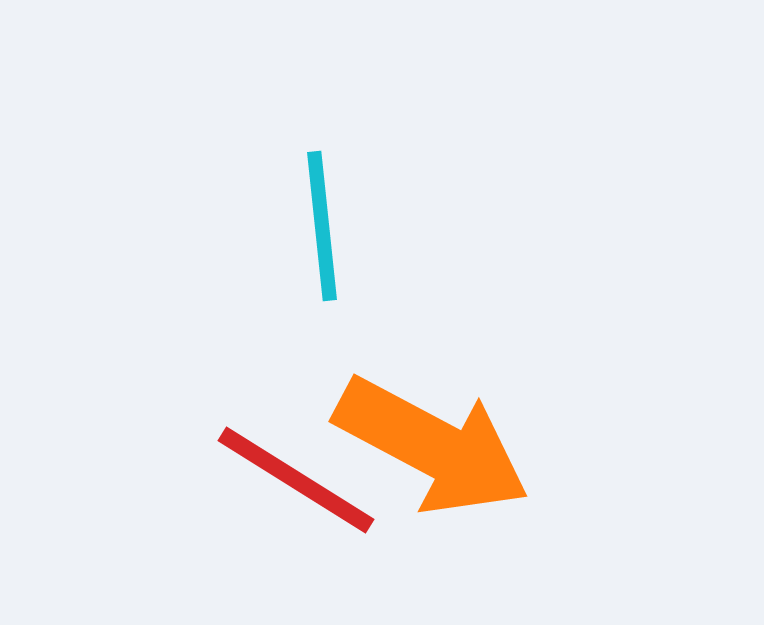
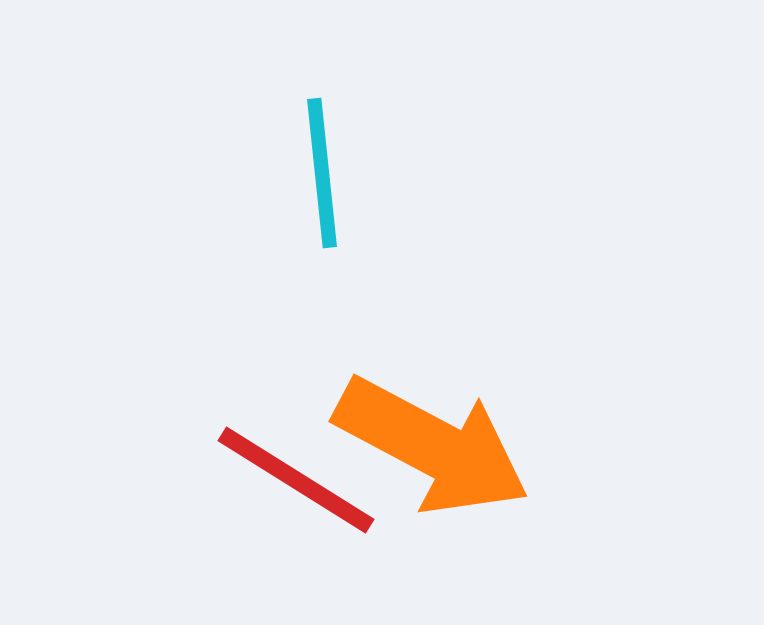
cyan line: moved 53 px up
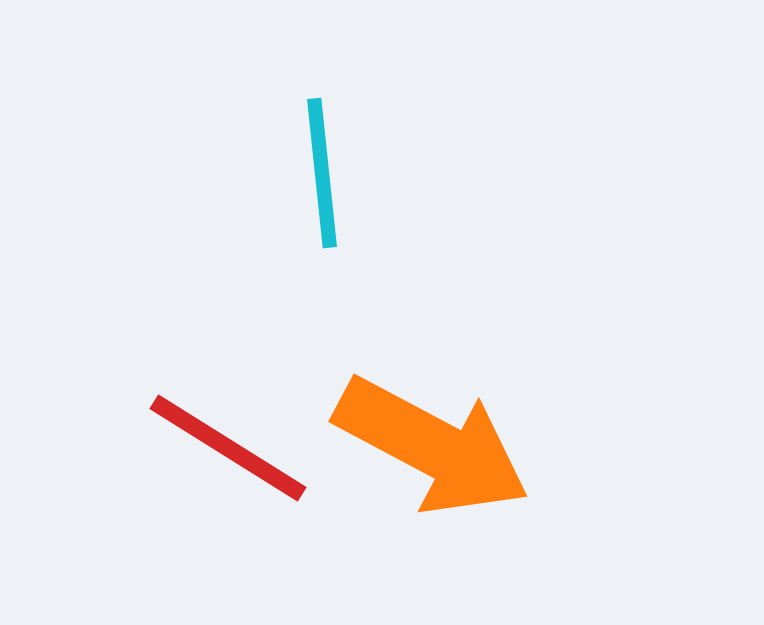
red line: moved 68 px left, 32 px up
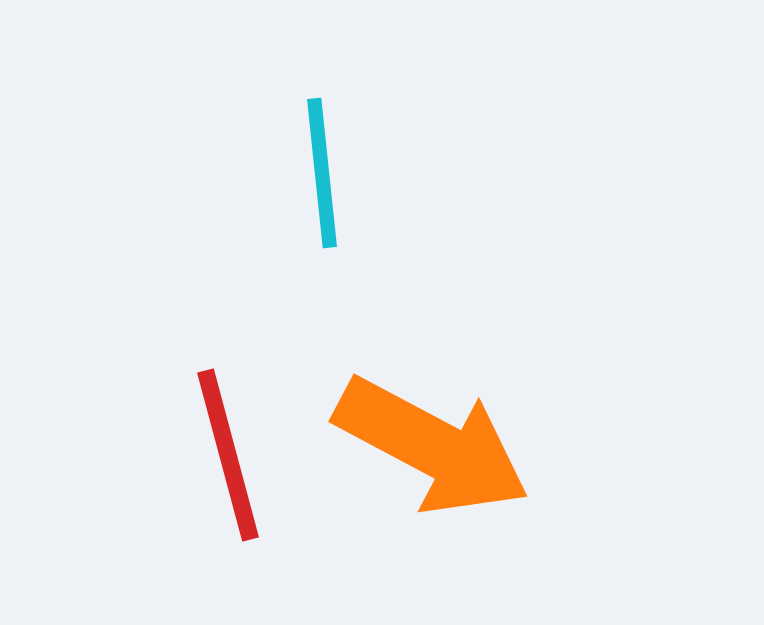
red line: moved 7 px down; rotated 43 degrees clockwise
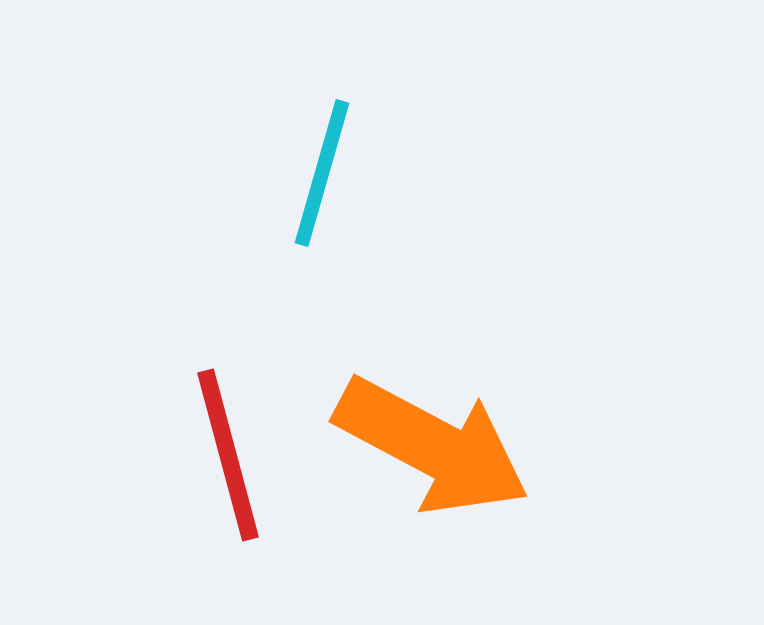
cyan line: rotated 22 degrees clockwise
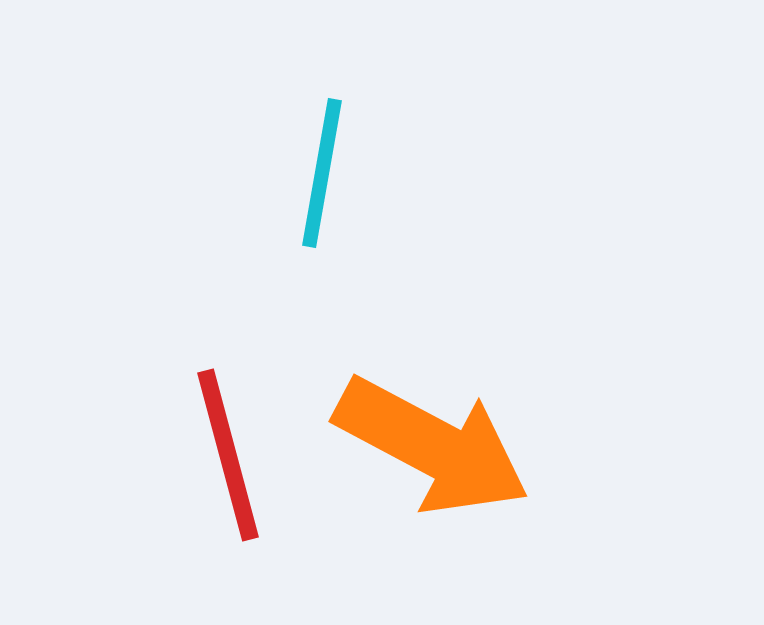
cyan line: rotated 6 degrees counterclockwise
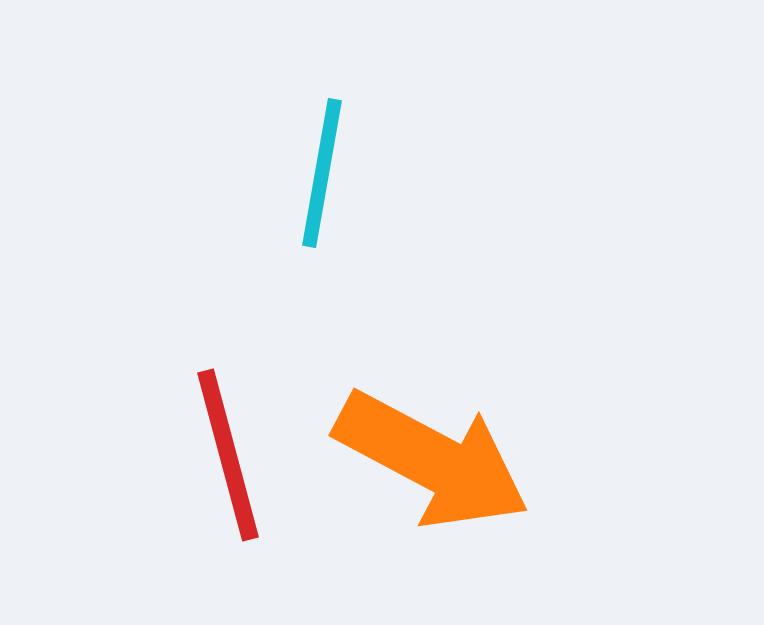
orange arrow: moved 14 px down
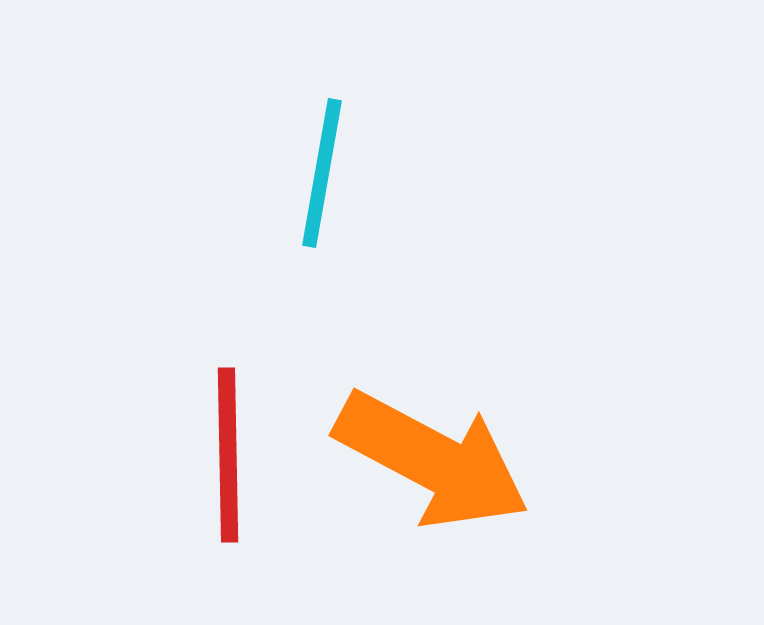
red line: rotated 14 degrees clockwise
